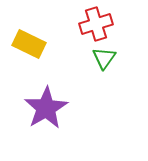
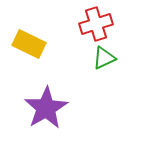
green triangle: rotated 30 degrees clockwise
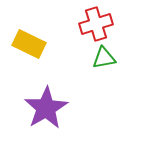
green triangle: rotated 15 degrees clockwise
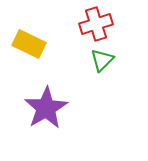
green triangle: moved 2 px left, 2 px down; rotated 35 degrees counterclockwise
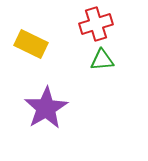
yellow rectangle: moved 2 px right
green triangle: rotated 40 degrees clockwise
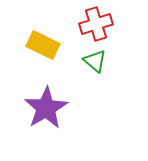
yellow rectangle: moved 12 px right, 1 px down
green triangle: moved 7 px left, 1 px down; rotated 45 degrees clockwise
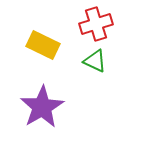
green triangle: rotated 15 degrees counterclockwise
purple star: moved 4 px left, 1 px up
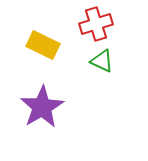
green triangle: moved 7 px right
